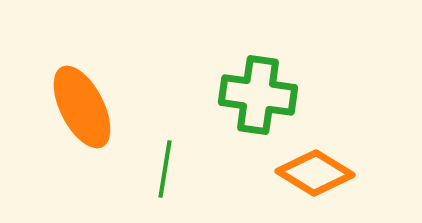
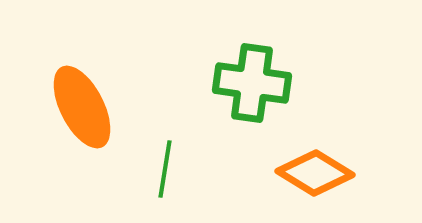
green cross: moved 6 px left, 12 px up
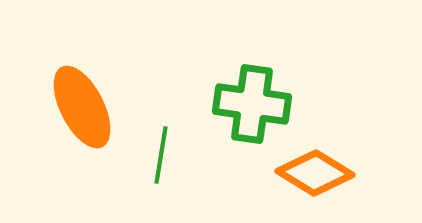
green cross: moved 21 px down
green line: moved 4 px left, 14 px up
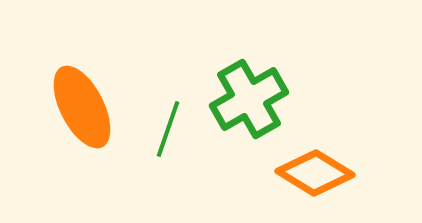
green cross: moved 3 px left, 5 px up; rotated 38 degrees counterclockwise
green line: moved 7 px right, 26 px up; rotated 10 degrees clockwise
